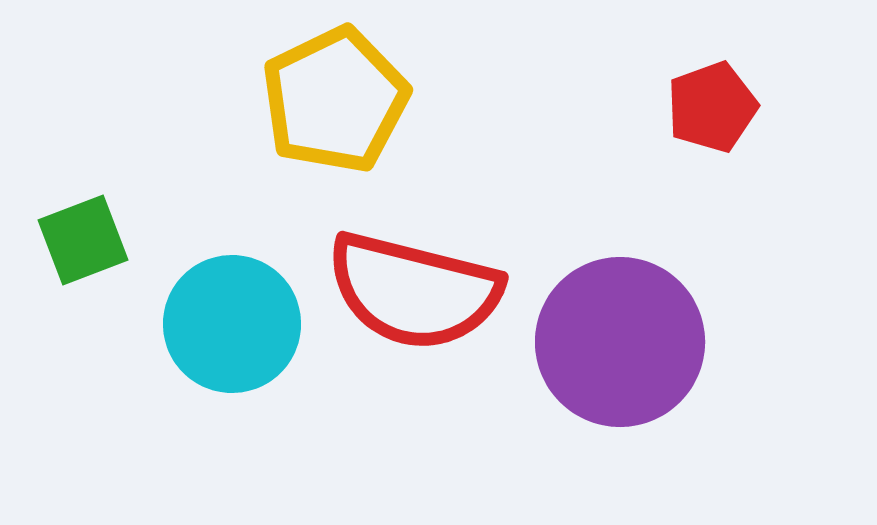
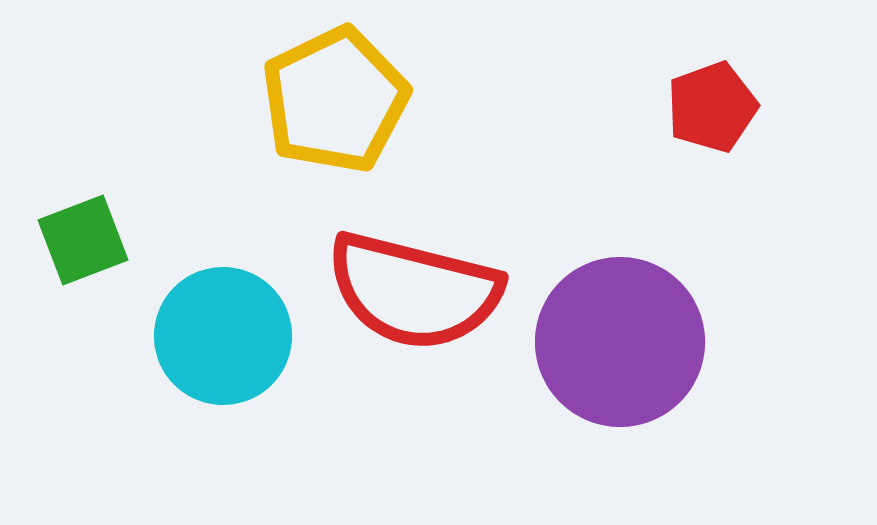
cyan circle: moved 9 px left, 12 px down
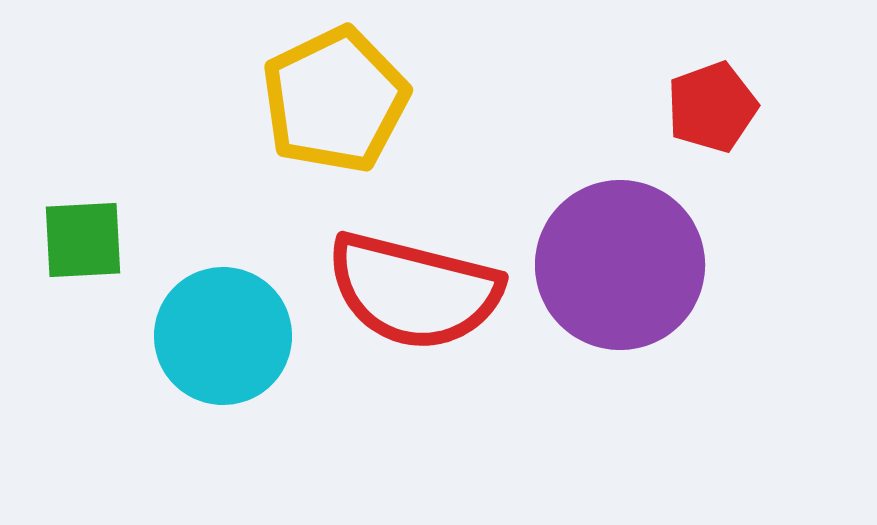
green square: rotated 18 degrees clockwise
purple circle: moved 77 px up
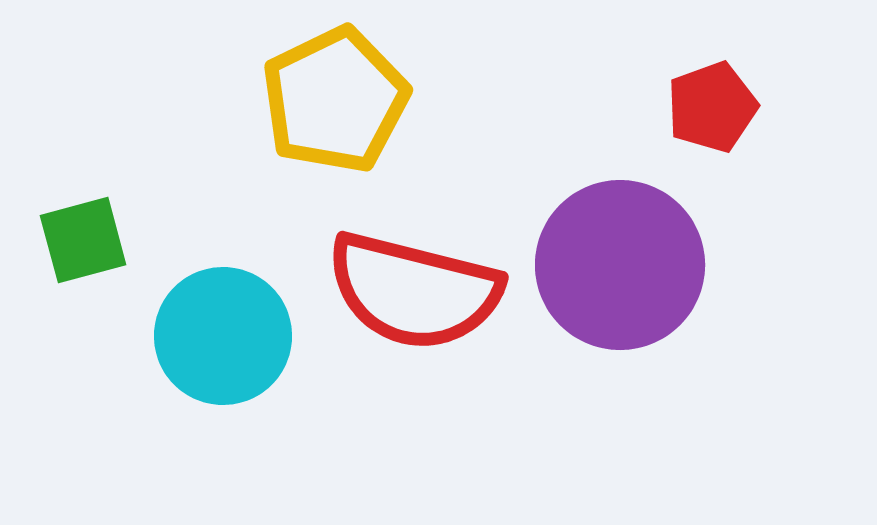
green square: rotated 12 degrees counterclockwise
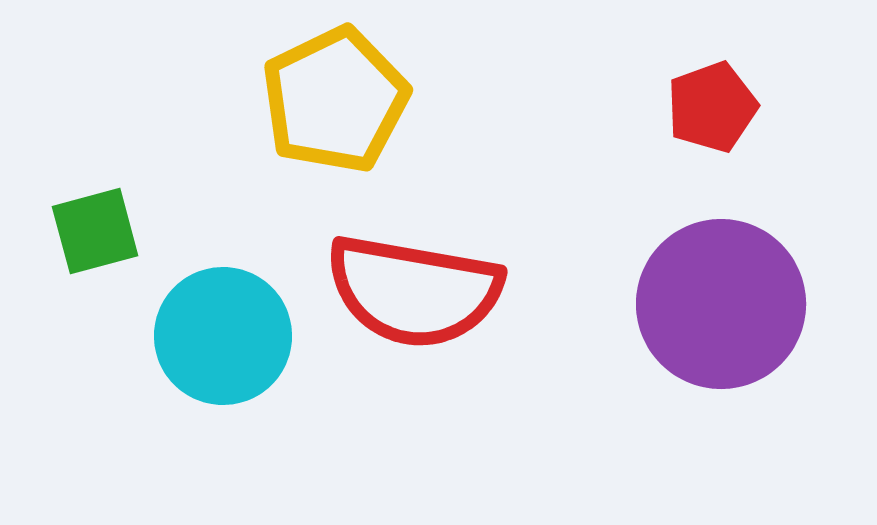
green square: moved 12 px right, 9 px up
purple circle: moved 101 px right, 39 px down
red semicircle: rotated 4 degrees counterclockwise
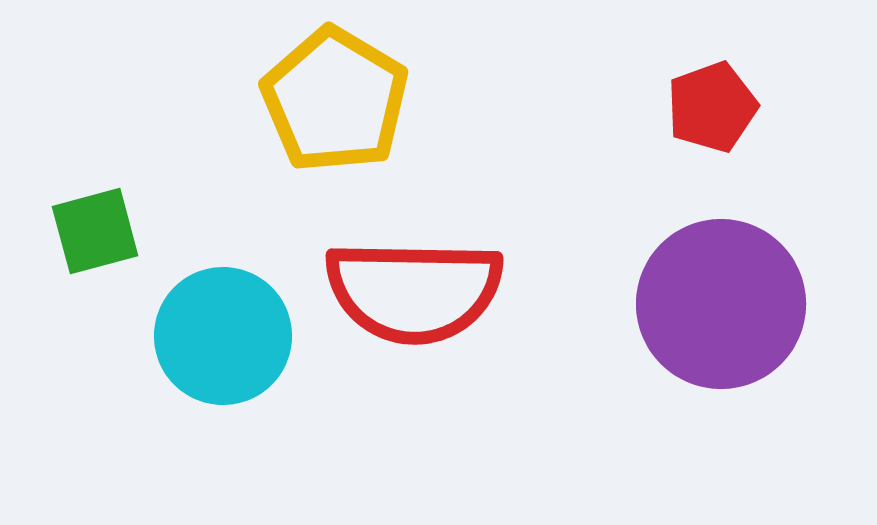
yellow pentagon: rotated 15 degrees counterclockwise
red semicircle: rotated 9 degrees counterclockwise
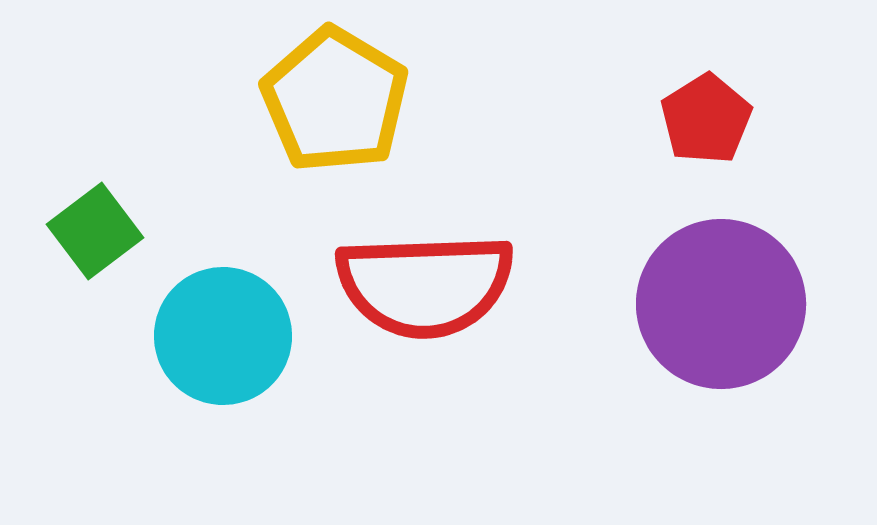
red pentagon: moved 6 px left, 12 px down; rotated 12 degrees counterclockwise
green square: rotated 22 degrees counterclockwise
red semicircle: moved 11 px right, 6 px up; rotated 3 degrees counterclockwise
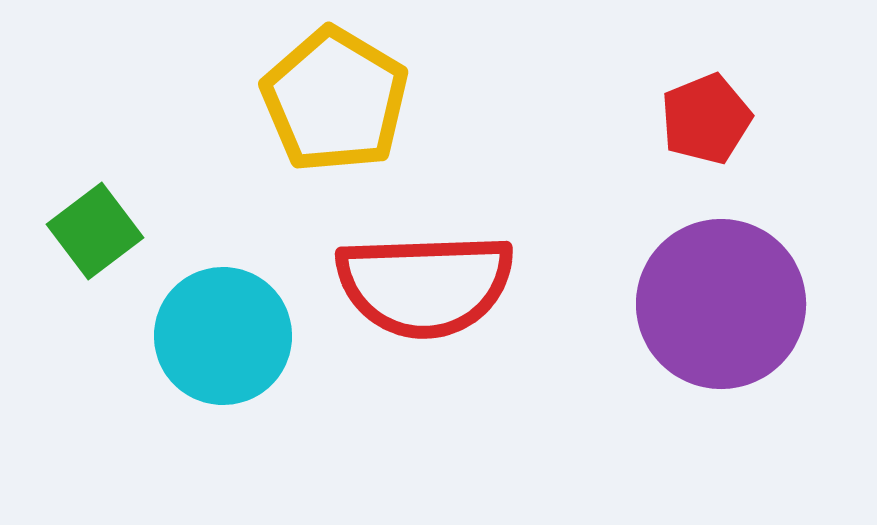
red pentagon: rotated 10 degrees clockwise
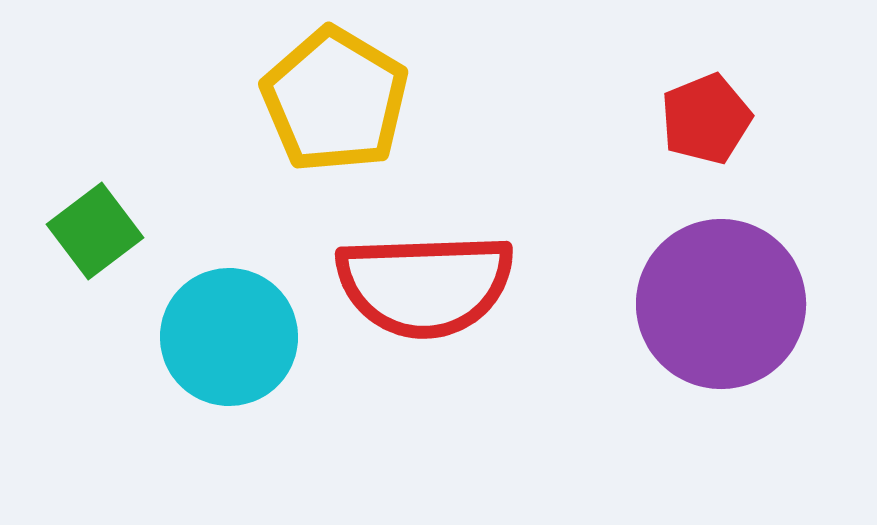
cyan circle: moved 6 px right, 1 px down
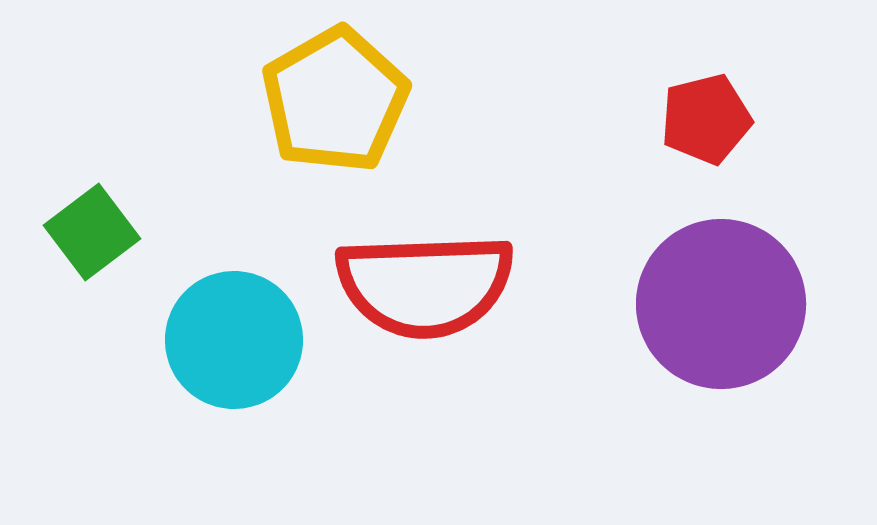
yellow pentagon: rotated 11 degrees clockwise
red pentagon: rotated 8 degrees clockwise
green square: moved 3 px left, 1 px down
cyan circle: moved 5 px right, 3 px down
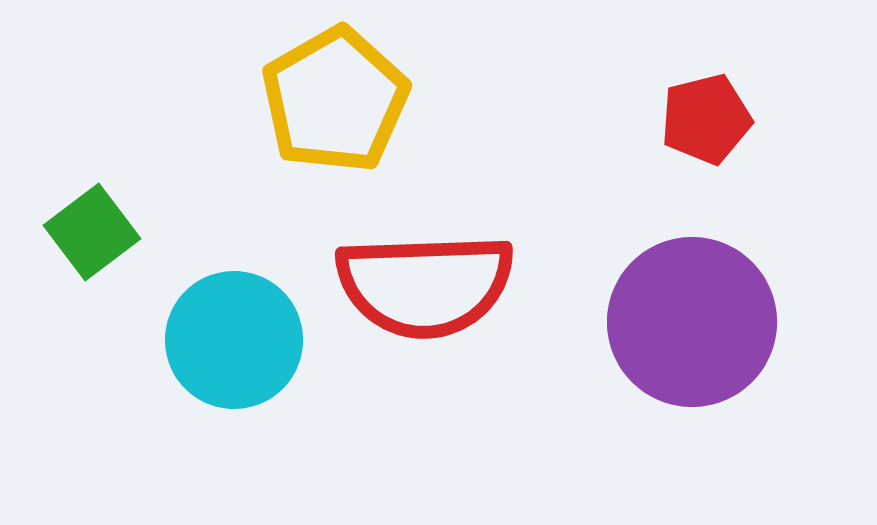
purple circle: moved 29 px left, 18 px down
